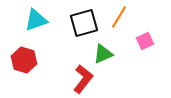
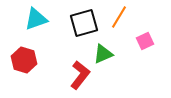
cyan triangle: moved 1 px up
red L-shape: moved 3 px left, 4 px up
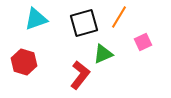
pink square: moved 2 px left, 1 px down
red hexagon: moved 2 px down
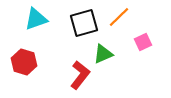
orange line: rotated 15 degrees clockwise
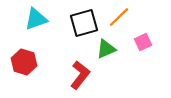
green triangle: moved 3 px right, 5 px up
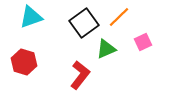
cyan triangle: moved 5 px left, 2 px up
black square: rotated 20 degrees counterclockwise
